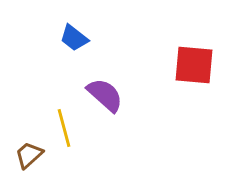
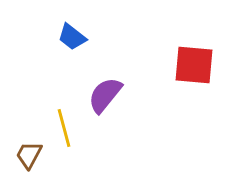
blue trapezoid: moved 2 px left, 1 px up
purple semicircle: rotated 93 degrees counterclockwise
brown trapezoid: rotated 20 degrees counterclockwise
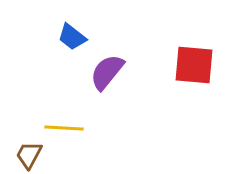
purple semicircle: moved 2 px right, 23 px up
yellow line: rotated 72 degrees counterclockwise
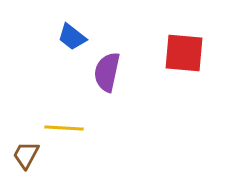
red square: moved 10 px left, 12 px up
purple semicircle: rotated 27 degrees counterclockwise
brown trapezoid: moved 3 px left
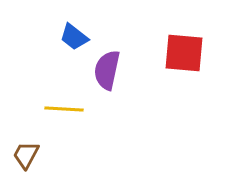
blue trapezoid: moved 2 px right
purple semicircle: moved 2 px up
yellow line: moved 19 px up
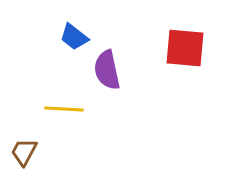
red square: moved 1 px right, 5 px up
purple semicircle: rotated 24 degrees counterclockwise
brown trapezoid: moved 2 px left, 3 px up
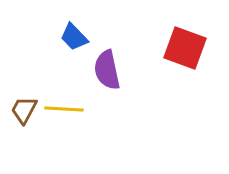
blue trapezoid: rotated 8 degrees clockwise
red square: rotated 15 degrees clockwise
brown trapezoid: moved 42 px up
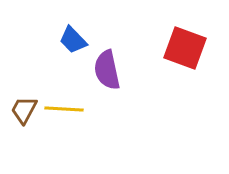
blue trapezoid: moved 1 px left, 3 px down
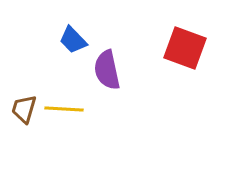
brown trapezoid: moved 1 px up; rotated 12 degrees counterclockwise
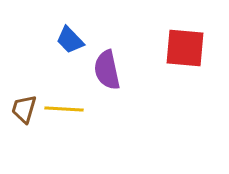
blue trapezoid: moved 3 px left
red square: rotated 15 degrees counterclockwise
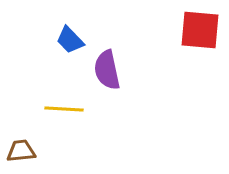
red square: moved 15 px right, 18 px up
brown trapezoid: moved 3 px left, 42 px down; rotated 68 degrees clockwise
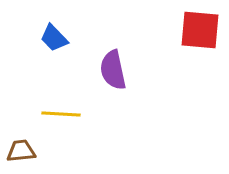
blue trapezoid: moved 16 px left, 2 px up
purple semicircle: moved 6 px right
yellow line: moved 3 px left, 5 px down
